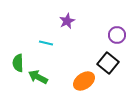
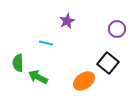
purple circle: moved 6 px up
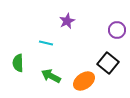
purple circle: moved 1 px down
green arrow: moved 13 px right, 1 px up
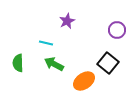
green arrow: moved 3 px right, 12 px up
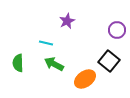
black square: moved 1 px right, 2 px up
orange ellipse: moved 1 px right, 2 px up
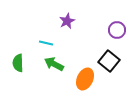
orange ellipse: rotated 30 degrees counterclockwise
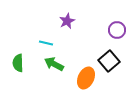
black square: rotated 10 degrees clockwise
orange ellipse: moved 1 px right, 1 px up
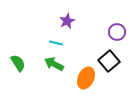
purple circle: moved 2 px down
cyan line: moved 10 px right
green semicircle: rotated 150 degrees clockwise
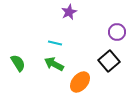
purple star: moved 2 px right, 9 px up
cyan line: moved 1 px left
orange ellipse: moved 6 px left, 4 px down; rotated 15 degrees clockwise
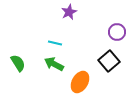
orange ellipse: rotated 10 degrees counterclockwise
